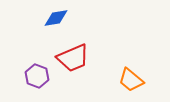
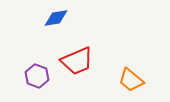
red trapezoid: moved 4 px right, 3 px down
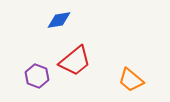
blue diamond: moved 3 px right, 2 px down
red trapezoid: moved 2 px left; rotated 16 degrees counterclockwise
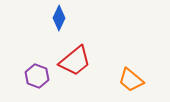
blue diamond: moved 2 px up; rotated 55 degrees counterclockwise
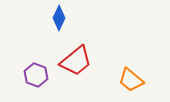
red trapezoid: moved 1 px right
purple hexagon: moved 1 px left, 1 px up
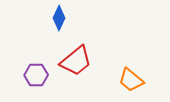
purple hexagon: rotated 20 degrees counterclockwise
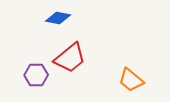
blue diamond: moved 1 px left; rotated 75 degrees clockwise
red trapezoid: moved 6 px left, 3 px up
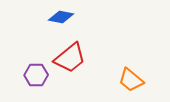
blue diamond: moved 3 px right, 1 px up
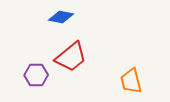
red trapezoid: moved 1 px right, 1 px up
orange trapezoid: moved 1 px down; rotated 36 degrees clockwise
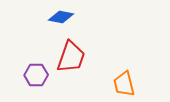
red trapezoid: rotated 32 degrees counterclockwise
orange trapezoid: moved 7 px left, 3 px down
